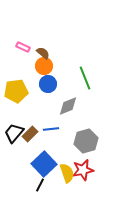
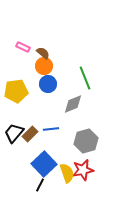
gray diamond: moved 5 px right, 2 px up
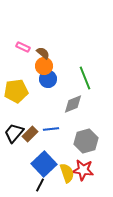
blue circle: moved 5 px up
red star: rotated 20 degrees clockwise
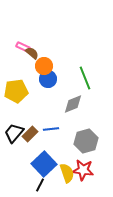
brown semicircle: moved 11 px left
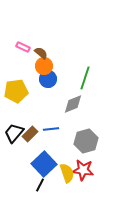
brown semicircle: moved 9 px right
green line: rotated 40 degrees clockwise
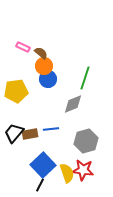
brown rectangle: rotated 35 degrees clockwise
blue square: moved 1 px left, 1 px down
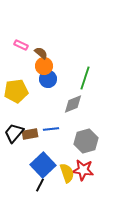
pink rectangle: moved 2 px left, 2 px up
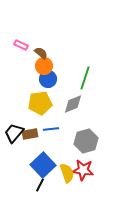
yellow pentagon: moved 24 px right, 12 px down
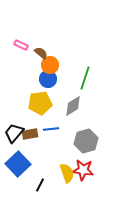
orange circle: moved 6 px right, 1 px up
gray diamond: moved 2 px down; rotated 10 degrees counterclockwise
blue square: moved 25 px left, 1 px up
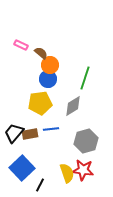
blue square: moved 4 px right, 4 px down
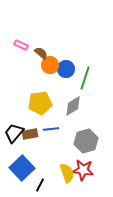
blue circle: moved 18 px right, 10 px up
